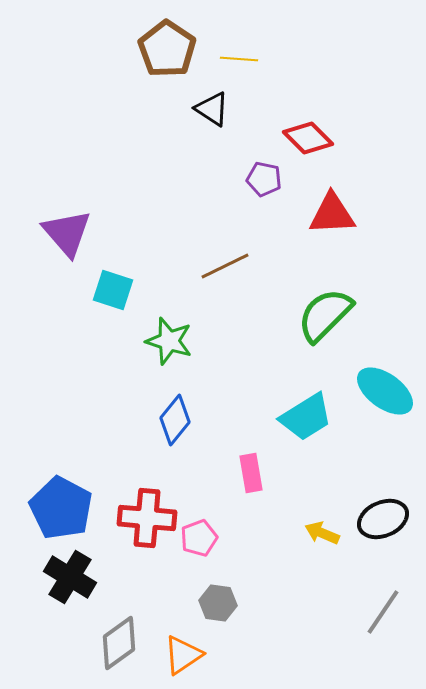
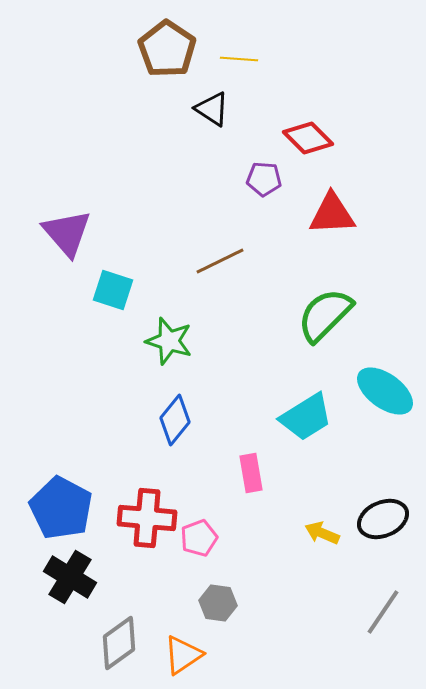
purple pentagon: rotated 8 degrees counterclockwise
brown line: moved 5 px left, 5 px up
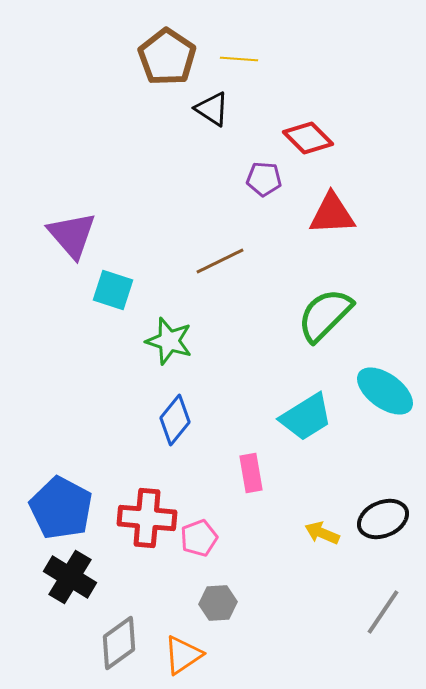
brown pentagon: moved 8 px down
purple triangle: moved 5 px right, 2 px down
gray hexagon: rotated 12 degrees counterclockwise
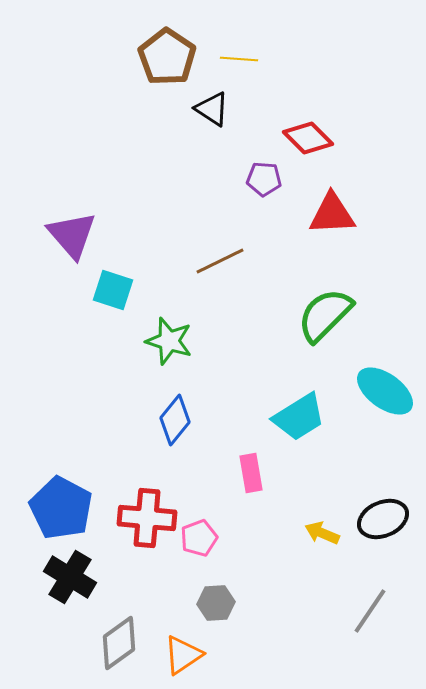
cyan trapezoid: moved 7 px left
gray hexagon: moved 2 px left
gray line: moved 13 px left, 1 px up
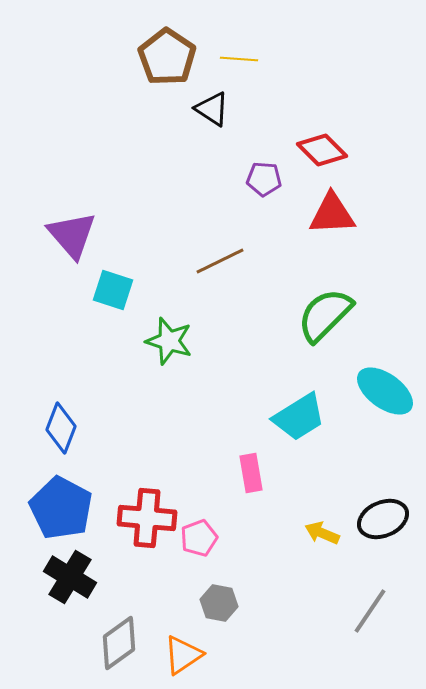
red diamond: moved 14 px right, 12 px down
blue diamond: moved 114 px left, 8 px down; rotated 18 degrees counterclockwise
gray hexagon: moved 3 px right; rotated 15 degrees clockwise
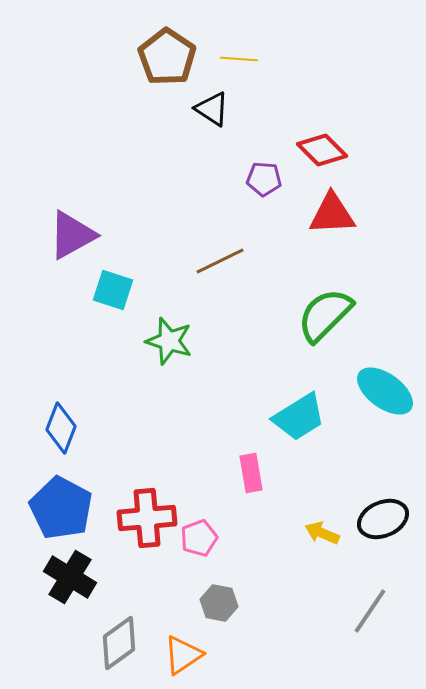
purple triangle: rotated 42 degrees clockwise
red cross: rotated 10 degrees counterclockwise
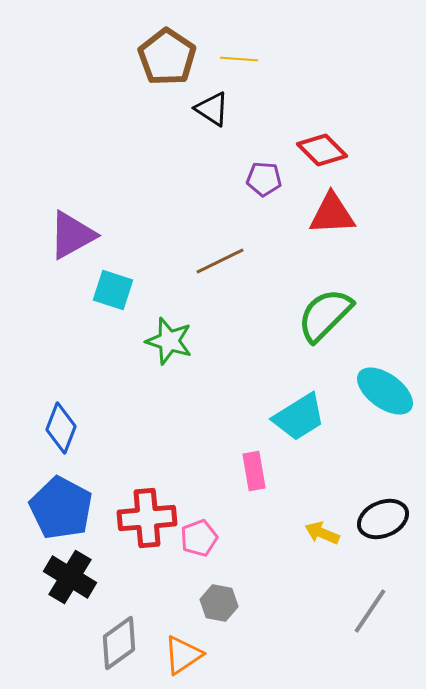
pink rectangle: moved 3 px right, 2 px up
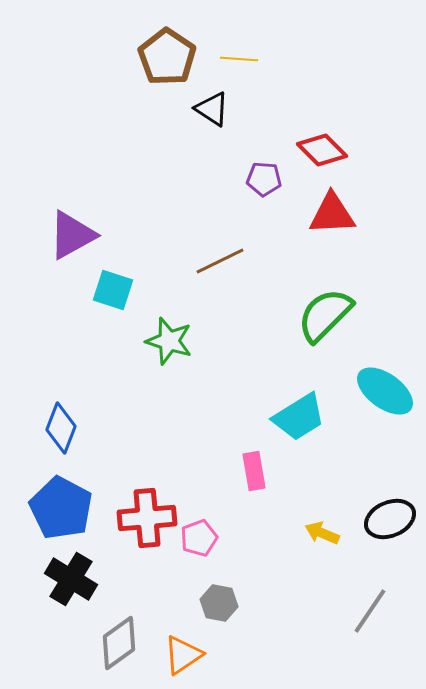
black ellipse: moved 7 px right
black cross: moved 1 px right, 2 px down
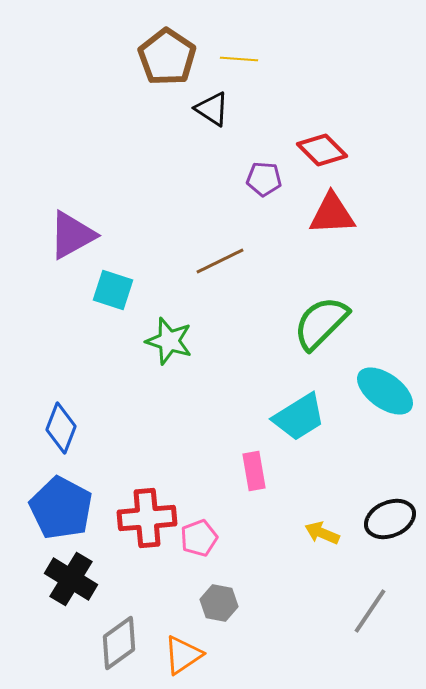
green semicircle: moved 4 px left, 8 px down
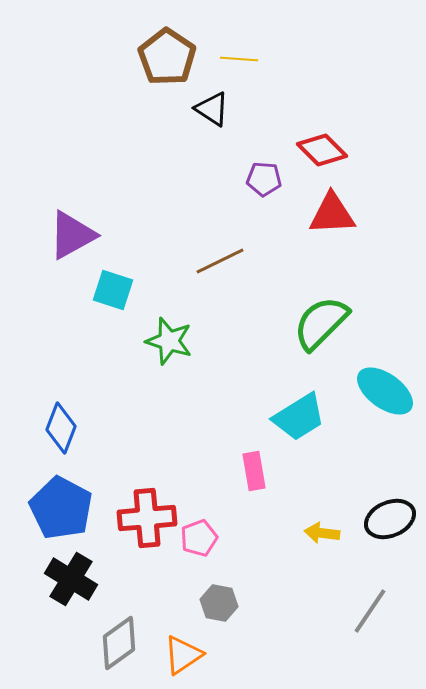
yellow arrow: rotated 16 degrees counterclockwise
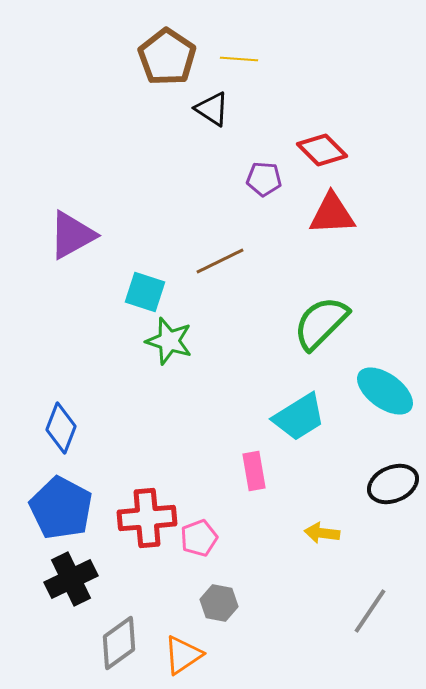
cyan square: moved 32 px right, 2 px down
black ellipse: moved 3 px right, 35 px up
black cross: rotated 33 degrees clockwise
